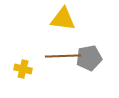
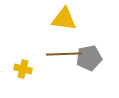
yellow triangle: moved 1 px right
brown line: moved 1 px right, 2 px up
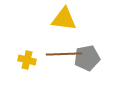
gray pentagon: moved 2 px left
yellow cross: moved 4 px right, 9 px up
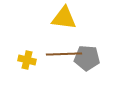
yellow triangle: moved 1 px up
gray pentagon: rotated 15 degrees clockwise
